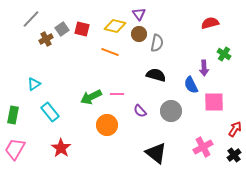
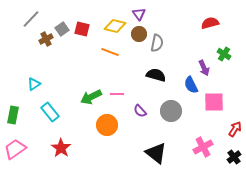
purple arrow: rotated 21 degrees counterclockwise
pink trapezoid: rotated 25 degrees clockwise
black cross: moved 2 px down
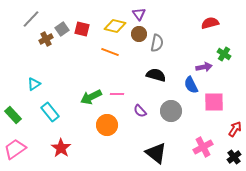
purple arrow: moved 1 px up; rotated 77 degrees counterclockwise
green rectangle: rotated 54 degrees counterclockwise
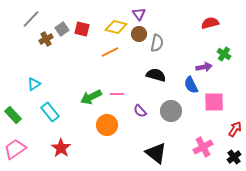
yellow diamond: moved 1 px right, 1 px down
orange line: rotated 48 degrees counterclockwise
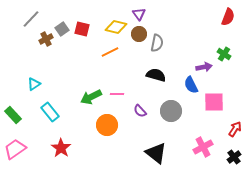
red semicircle: moved 18 px right, 6 px up; rotated 126 degrees clockwise
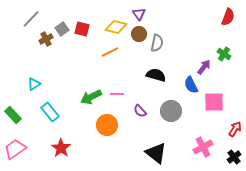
purple arrow: rotated 42 degrees counterclockwise
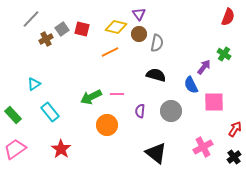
purple semicircle: rotated 48 degrees clockwise
red star: moved 1 px down
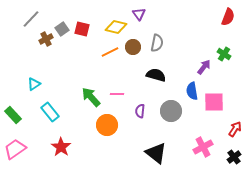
brown circle: moved 6 px left, 13 px down
blue semicircle: moved 1 px right, 6 px down; rotated 18 degrees clockwise
green arrow: rotated 75 degrees clockwise
red star: moved 2 px up
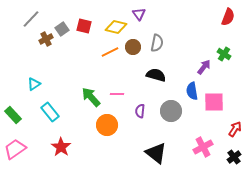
red square: moved 2 px right, 3 px up
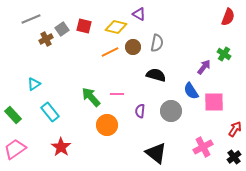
purple triangle: rotated 24 degrees counterclockwise
gray line: rotated 24 degrees clockwise
blue semicircle: moved 1 px left; rotated 24 degrees counterclockwise
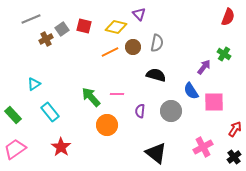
purple triangle: rotated 16 degrees clockwise
